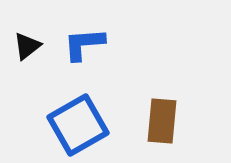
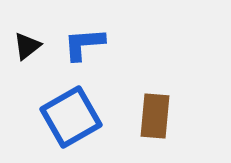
brown rectangle: moved 7 px left, 5 px up
blue square: moved 7 px left, 8 px up
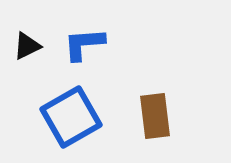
black triangle: rotated 12 degrees clockwise
brown rectangle: rotated 12 degrees counterclockwise
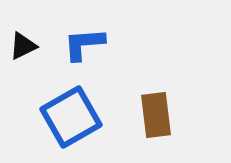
black triangle: moved 4 px left
brown rectangle: moved 1 px right, 1 px up
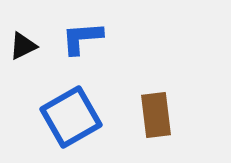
blue L-shape: moved 2 px left, 6 px up
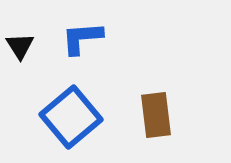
black triangle: moved 3 px left; rotated 36 degrees counterclockwise
blue square: rotated 10 degrees counterclockwise
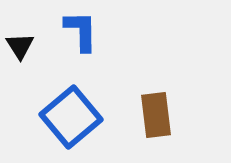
blue L-shape: moved 1 px left, 7 px up; rotated 93 degrees clockwise
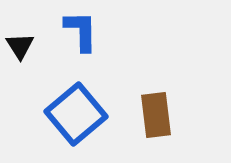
blue square: moved 5 px right, 3 px up
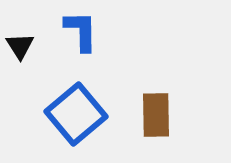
brown rectangle: rotated 6 degrees clockwise
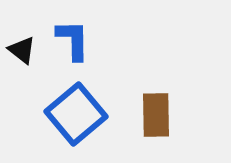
blue L-shape: moved 8 px left, 9 px down
black triangle: moved 2 px right, 4 px down; rotated 20 degrees counterclockwise
